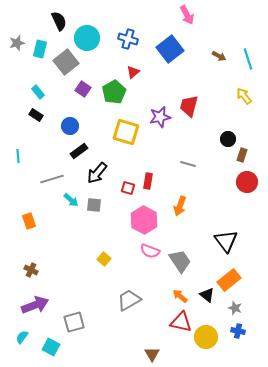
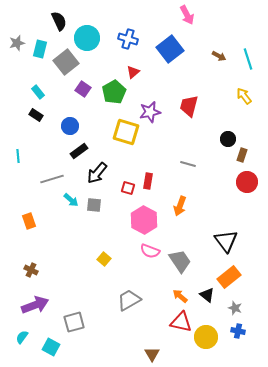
purple star at (160, 117): moved 10 px left, 5 px up
orange rectangle at (229, 280): moved 3 px up
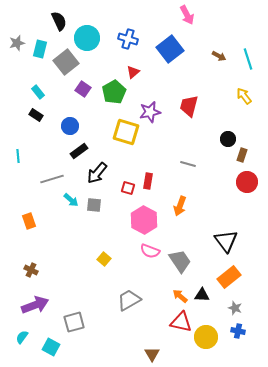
black triangle at (207, 295): moved 5 px left; rotated 35 degrees counterclockwise
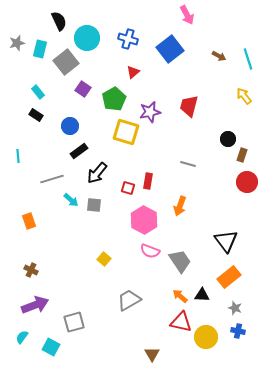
green pentagon at (114, 92): moved 7 px down
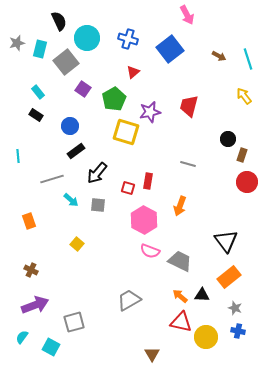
black rectangle at (79, 151): moved 3 px left
gray square at (94, 205): moved 4 px right
yellow square at (104, 259): moved 27 px left, 15 px up
gray trapezoid at (180, 261): rotated 30 degrees counterclockwise
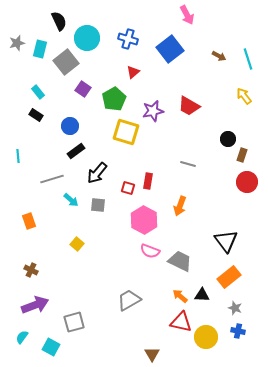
red trapezoid at (189, 106): rotated 75 degrees counterclockwise
purple star at (150, 112): moved 3 px right, 1 px up
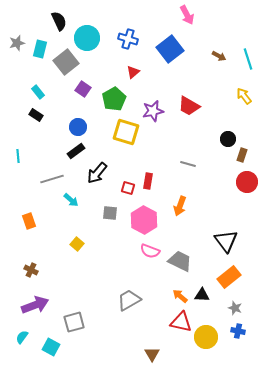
blue circle at (70, 126): moved 8 px right, 1 px down
gray square at (98, 205): moved 12 px right, 8 px down
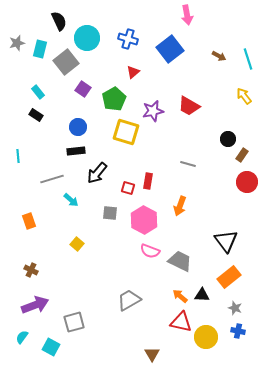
pink arrow at (187, 15): rotated 18 degrees clockwise
black rectangle at (76, 151): rotated 30 degrees clockwise
brown rectangle at (242, 155): rotated 16 degrees clockwise
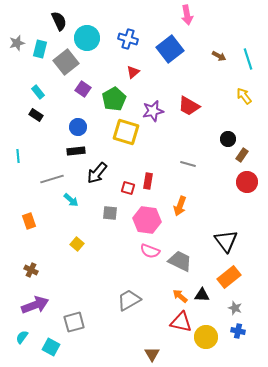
pink hexagon at (144, 220): moved 3 px right; rotated 20 degrees counterclockwise
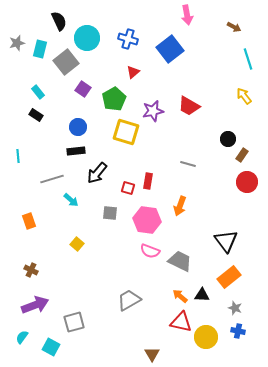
brown arrow at (219, 56): moved 15 px right, 29 px up
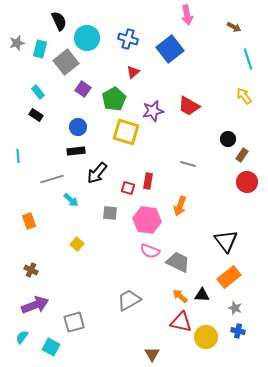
gray trapezoid at (180, 261): moved 2 px left, 1 px down
